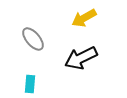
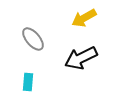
cyan rectangle: moved 2 px left, 2 px up
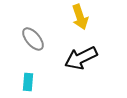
yellow arrow: moved 4 px left, 1 px up; rotated 80 degrees counterclockwise
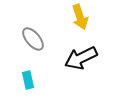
cyan rectangle: moved 2 px up; rotated 18 degrees counterclockwise
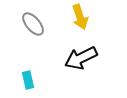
gray ellipse: moved 15 px up
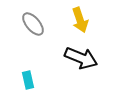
yellow arrow: moved 3 px down
black arrow: rotated 132 degrees counterclockwise
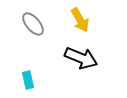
yellow arrow: rotated 10 degrees counterclockwise
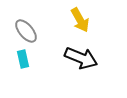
gray ellipse: moved 7 px left, 7 px down
cyan rectangle: moved 5 px left, 21 px up
